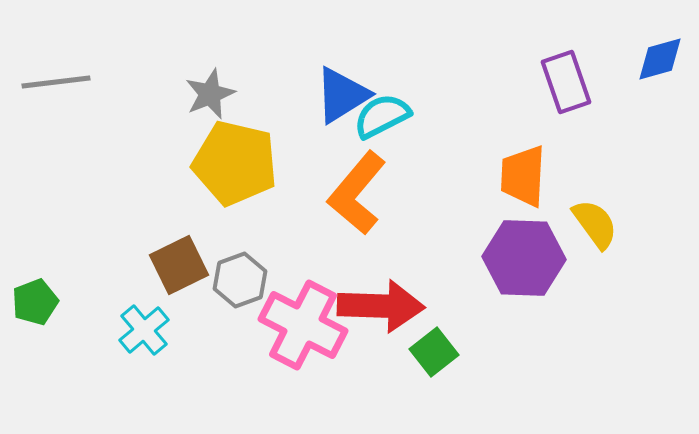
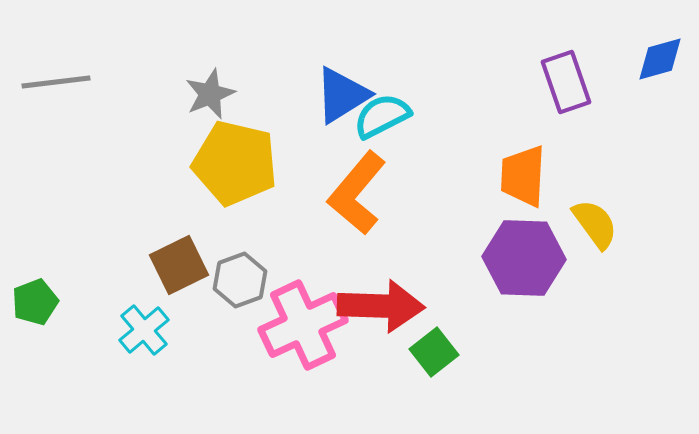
pink cross: rotated 38 degrees clockwise
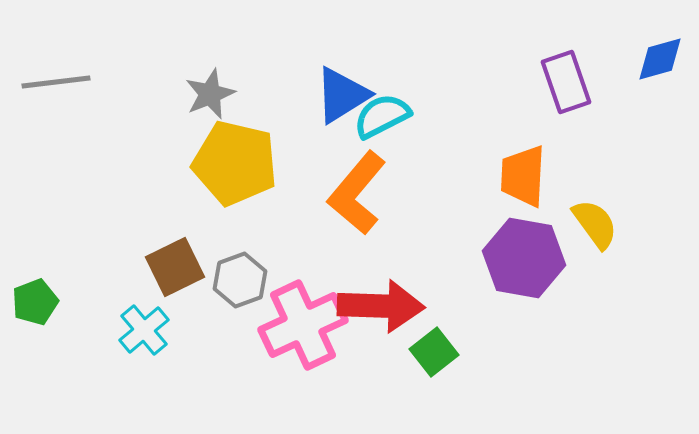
purple hexagon: rotated 8 degrees clockwise
brown square: moved 4 px left, 2 px down
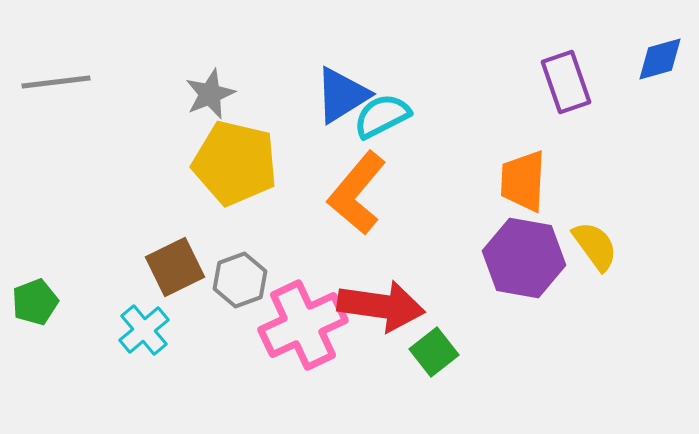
orange trapezoid: moved 5 px down
yellow semicircle: moved 22 px down
red arrow: rotated 6 degrees clockwise
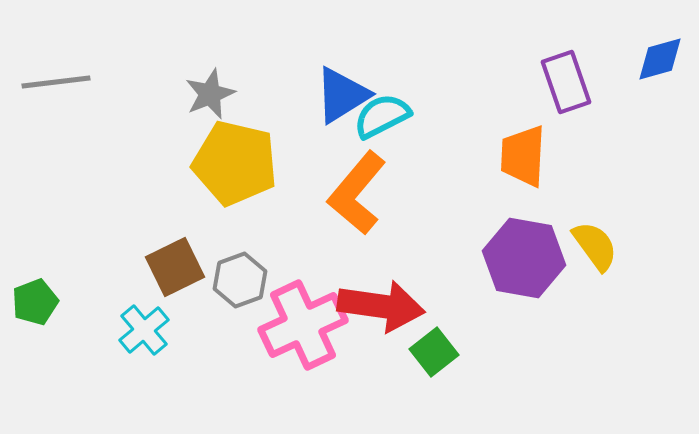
orange trapezoid: moved 25 px up
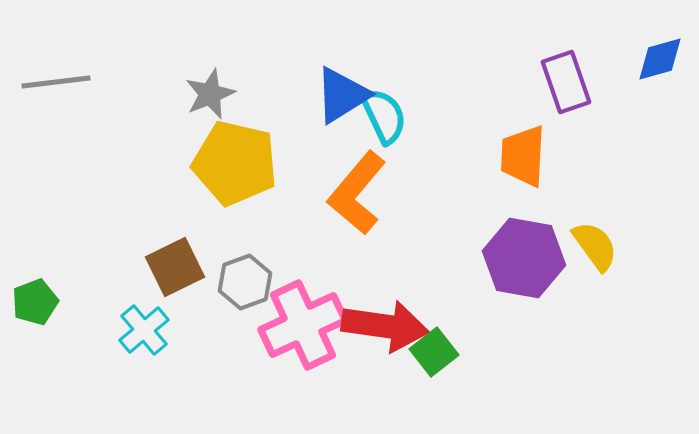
cyan semicircle: moved 2 px right; rotated 92 degrees clockwise
gray hexagon: moved 5 px right, 2 px down
red arrow: moved 4 px right, 20 px down
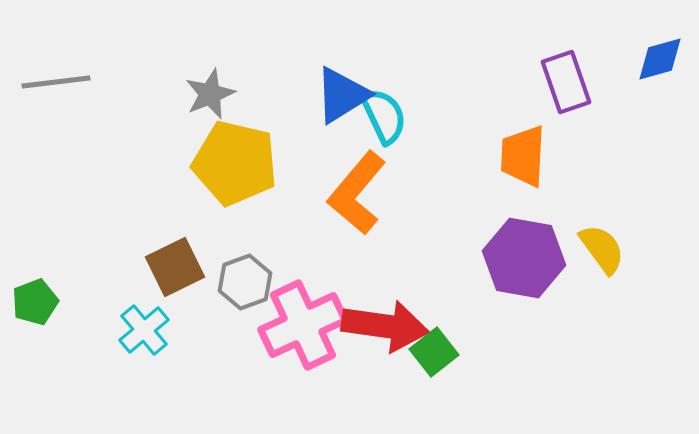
yellow semicircle: moved 7 px right, 3 px down
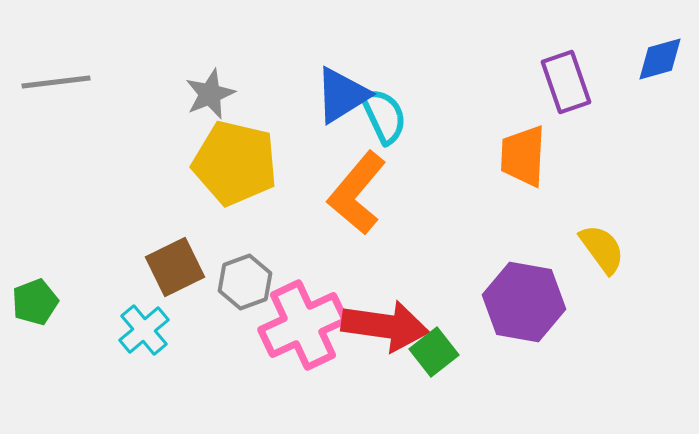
purple hexagon: moved 44 px down
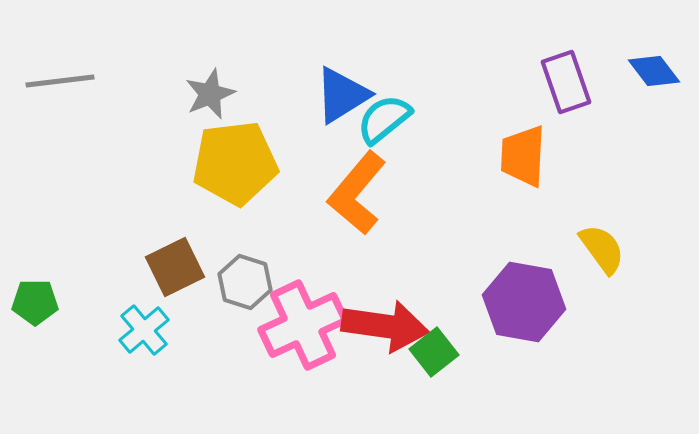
blue diamond: moved 6 px left, 12 px down; rotated 68 degrees clockwise
gray line: moved 4 px right, 1 px up
cyan semicircle: moved 3 px down; rotated 104 degrees counterclockwise
yellow pentagon: rotated 20 degrees counterclockwise
gray hexagon: rotated 22 degrees counterclockwise
green pentagon: rotated 21 degrees clockwise
